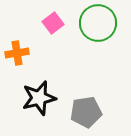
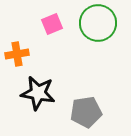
pink square: moved 1 px left, 1 px down; rotated 15 degrees clockwise
orange cross: moved 1 px down
black star: moved 1 px left, 5 px up; rotated 24 degrees clockwise
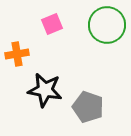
green circle: moved 9 px right, 2 px down
black star: moved 7 px right, 3 px up
gray pentagon: moved 2 px right, 5 px up; rotated 28 degrees clockwise
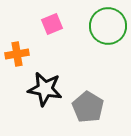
green circle: moved 1 px right, 1 px down
black star: moved 1 px up
gray pentagon: rotated 12 degrees clockwise
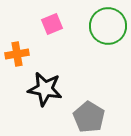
gray pentagon: moved 1 px right, 10 px down
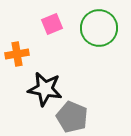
green circle: moved 9 px left, 2 px down
gray pentagon: moved 17 px left; rotated 8 degrees counterclockwise
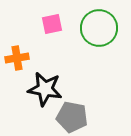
pink square: rotated 10 degrees clockwise
orange cross: moved 4 px down
gray pentagon: rotated 12 degrees counterclockwise
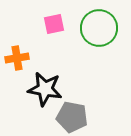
pink square: moved 2 px right
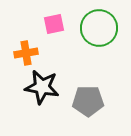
orange cross: moved 9 px right, 5 px up
black star: moved 3 px left, 2 px up
gray pentagon: moved 16 px right, 16 px up; rotated 12 degrees counterclockwise
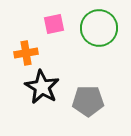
black star: rotated 20 degrees clockwise
